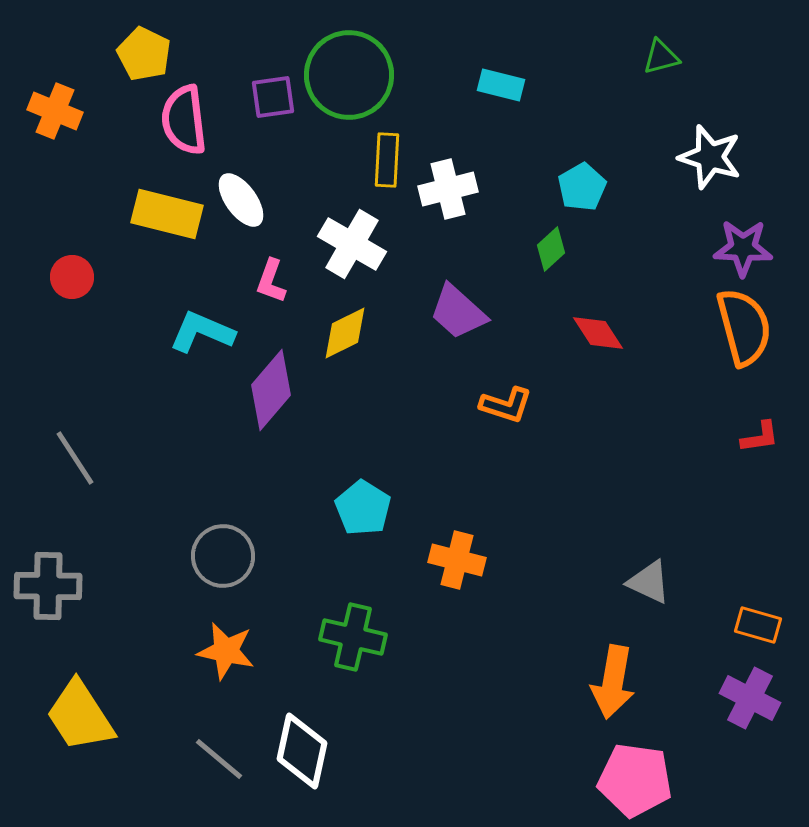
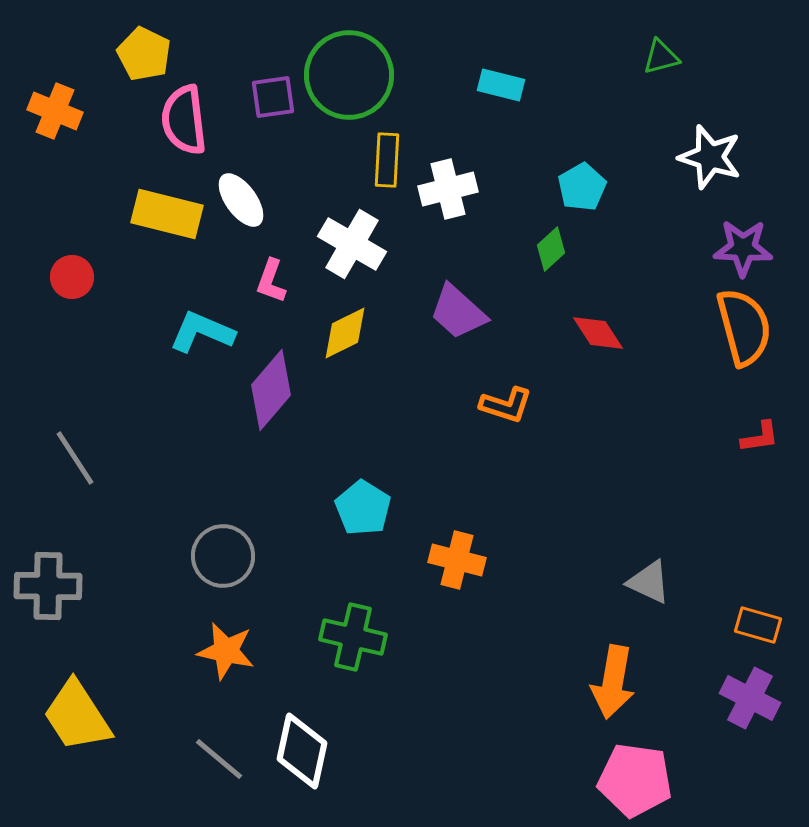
yellow trapezoid at (80, 716): moved 3 px left
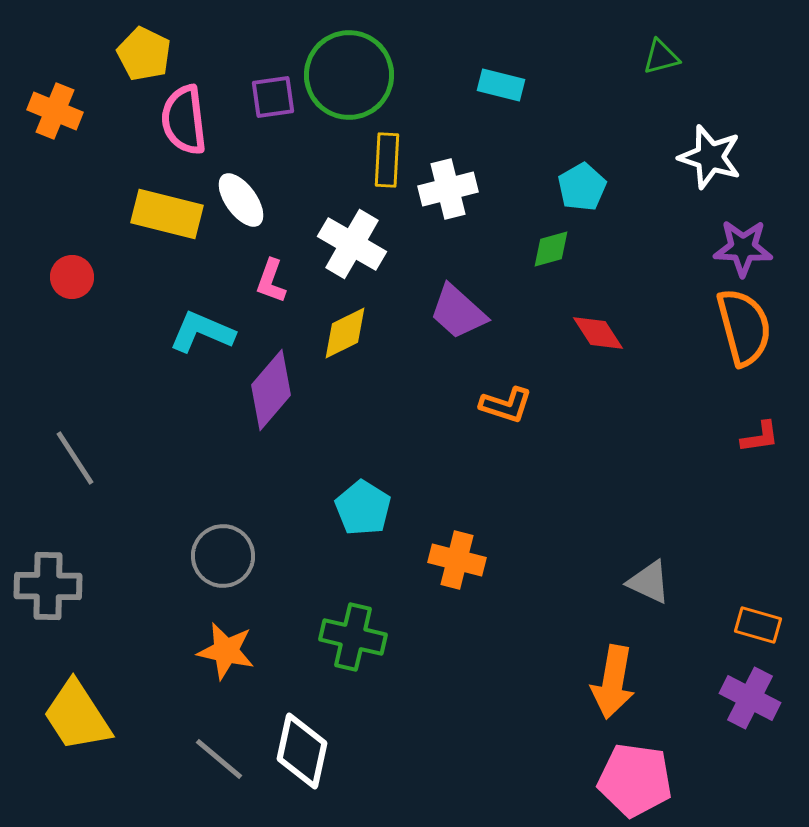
green diamond at (551, 249): rotated 27 degrees clockwise
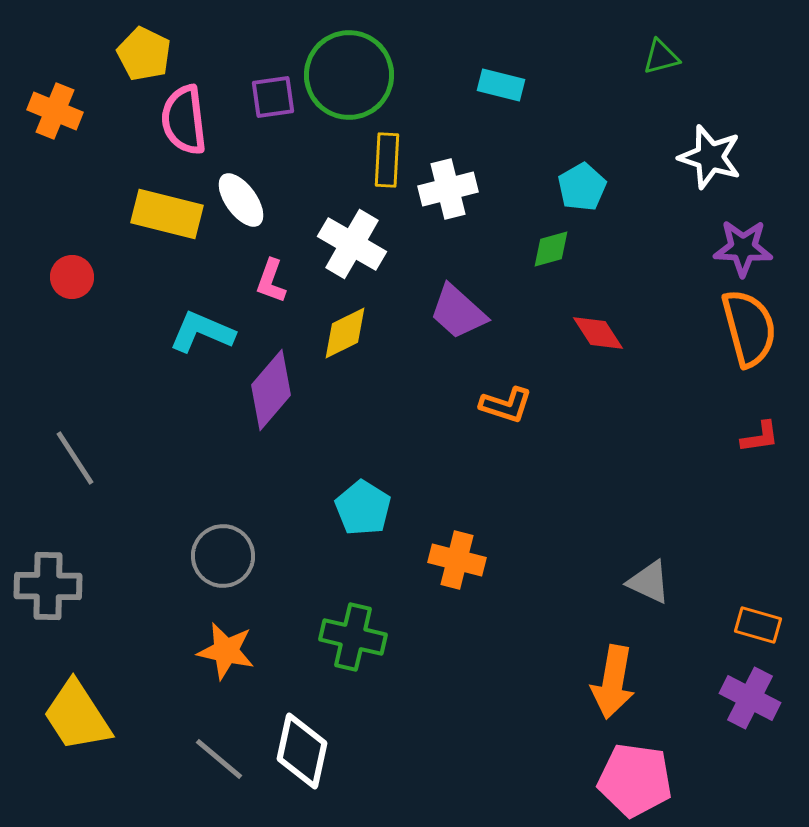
orange semicircle at (744, 327): moved 5 px right, 1 px down
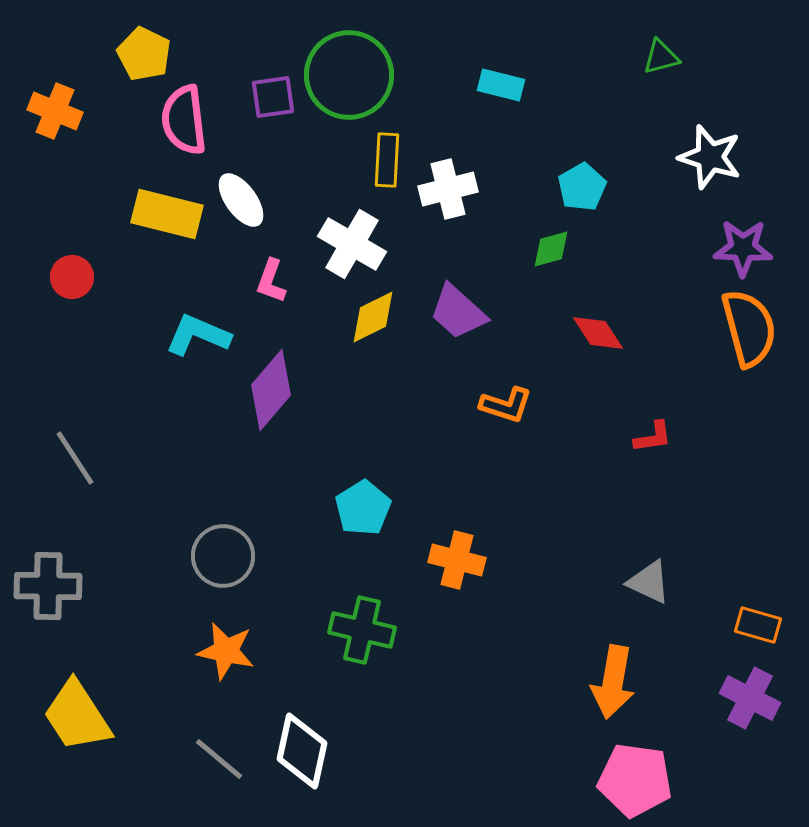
cyan L-shape at (202, 332): moved 4 px left, 3 px down
yellow diamond at (345, 333): moved 28 px right, 16 px up
red L-shape at (760, 437): moved 107 px left
cyan pentagon at (363, 508): rotated 8 degrees clockwise
green cross at (353, 637): moved 9 px right, 7 px up
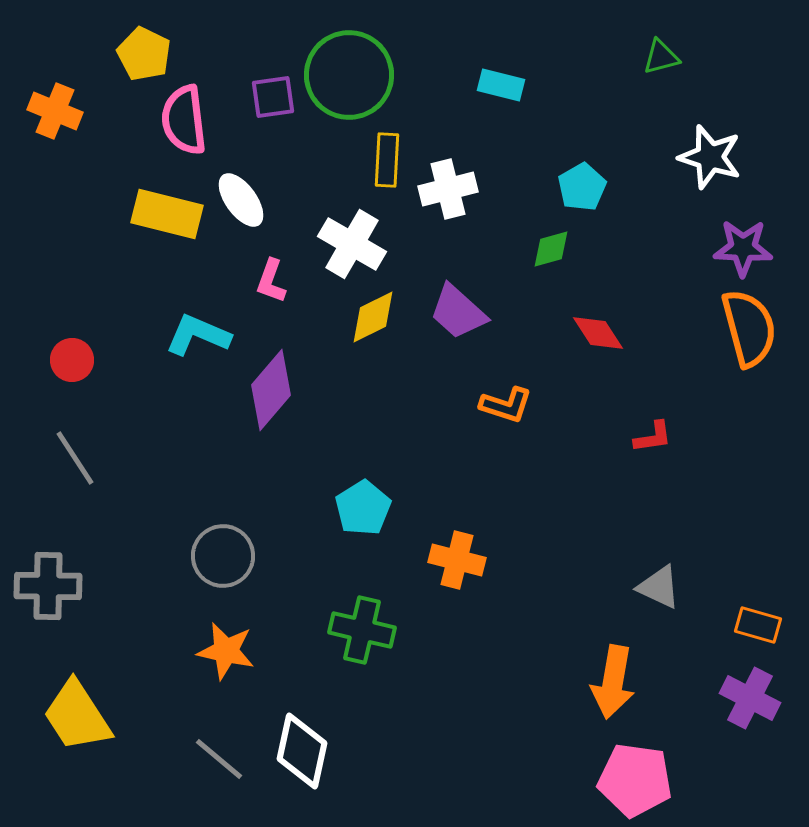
red circle at (72, 277): moved 83 px down
gray triangle at (649, 582): moved 10 px right, 5 px down
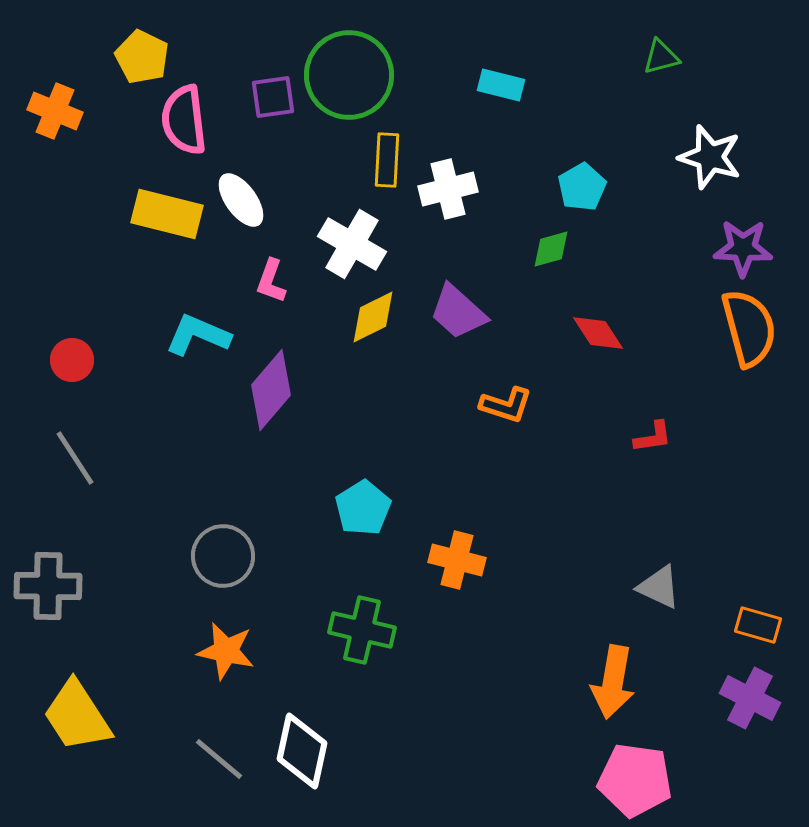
yellow pentagon at (144, 54): moved 2 px left, 3 px down
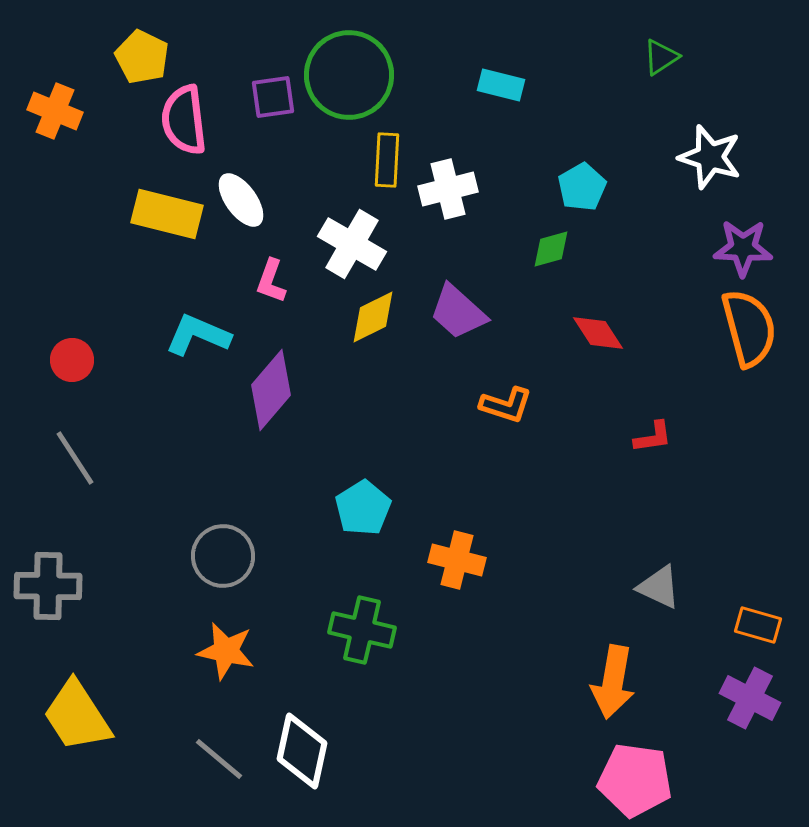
green triangle at (661, 57): rotated 18 degrees counterclockwise
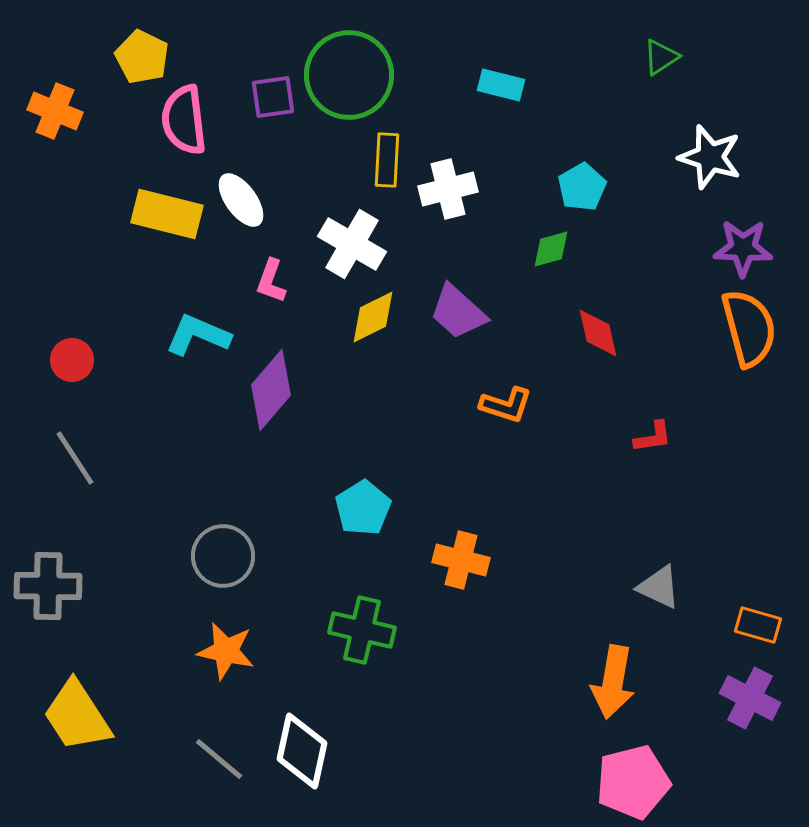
red diamond at (598, 333): rotated 20 degrees clockwise
orange cross at (457, 560): moved 4 px right
pink pentagon at (635, 780): moved 2 px left, 2 px down; rotated 22 degrees counterclockwise
